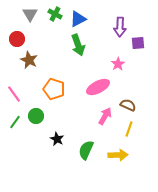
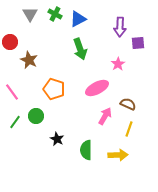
red circle: moved 7 px left, 3 px down
green arrow: moved 2 px right, 4 px down
pink ellipse: moved 1 px left, 1 px down
pink line: moved 2 px left, 2 px up
brown semicircle: moved 1 px up
green semicircle: rotated 24 degrees counterclockwise
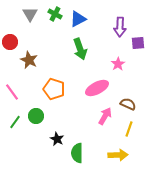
green semicircle: moved 9 px left, 3 px down
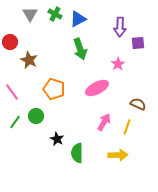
brown semicircle: moved 10 px right
pink arrow: moved 1 px left, 6 px down
yellow line: moved 2 px left, 2 px up
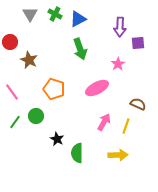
yellow line: moved 1 px left, 1 px up
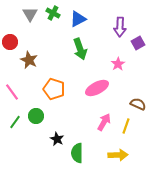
green cross: moved 2 px left, 1 px up
purple square: rotated 24 degrees counterclockwise
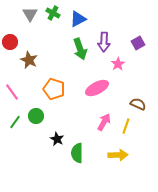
purple arrow: moved 16 px left, 15 px down
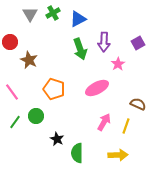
green cross: rotated 32 degrees clockwise
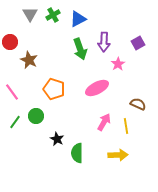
green cross: moved 2 px down
yellow line: rotated 28 degrees counterclockwise
